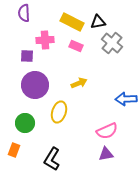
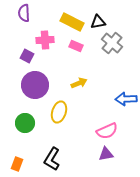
purple square: rotated 24 degrees clockwise
orange rectangle: moved 3 px right, 14 px down
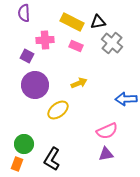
yellow ellipse: moved 1 px left, 2 px up; rotated 35 degrees clockwise
green circle: moved 1 px left, 21 px down
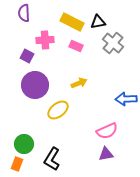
gray cross: moved 1 px right
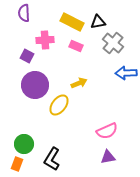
blue arrow: moved 26 px up
yellow ellipse: moved 1 px right, 5 px up; rotated 15 degrees counterclockwise
purple triangle: moved 2 px right, 3 px down
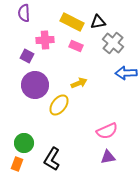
green circle: moved 1 px up
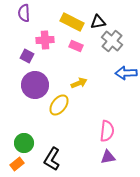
gray cross: moved 1 px left, 2 px up
pink semicircle: rotated 60 degrees counterclockwise
orange rectangle: rotated 32 degrees clockwise
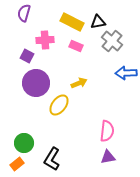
purple semicircle: rotated 18 degrees clockwise
purple circle: moved 1 px right, 2 px up
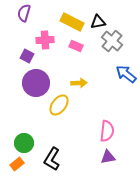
blue arrow: moved 1 px down; rotated 40 degrees clockwise
yellow arrow: rotated 21 degrees clockwise
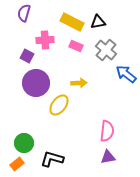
gray cross: moved 6 px left, 9 px down
black L-shape: rotated 75 degrees clockwise
